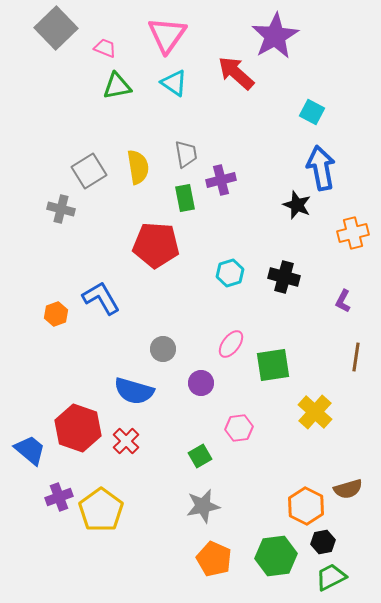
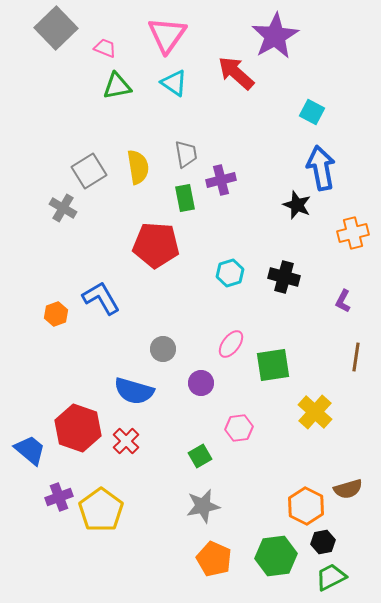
gray cross at (61, 209): moved 2 px right, 1 px up; rotated 16 degrees clockwise
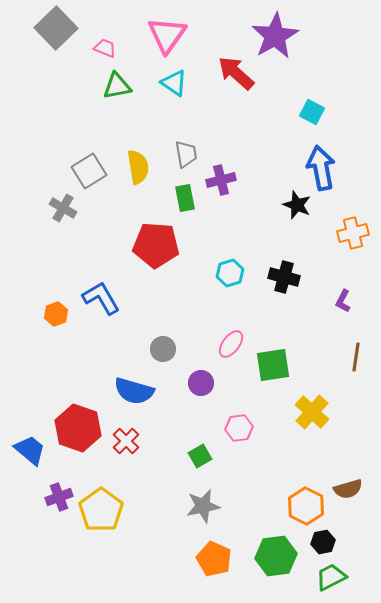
yellow cross at (315, 412): moved 3 px left
